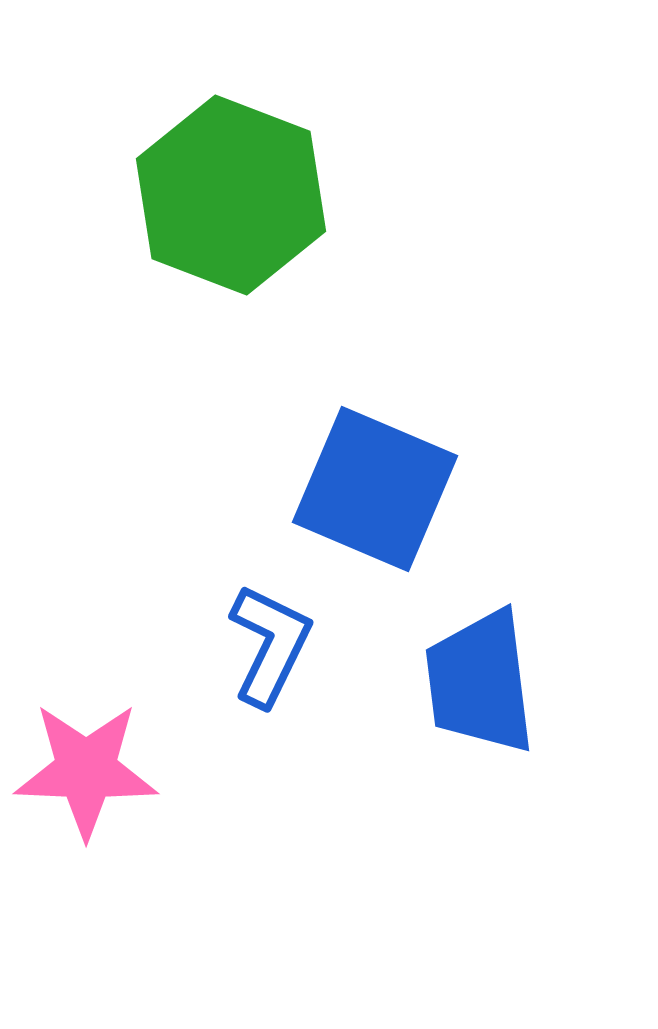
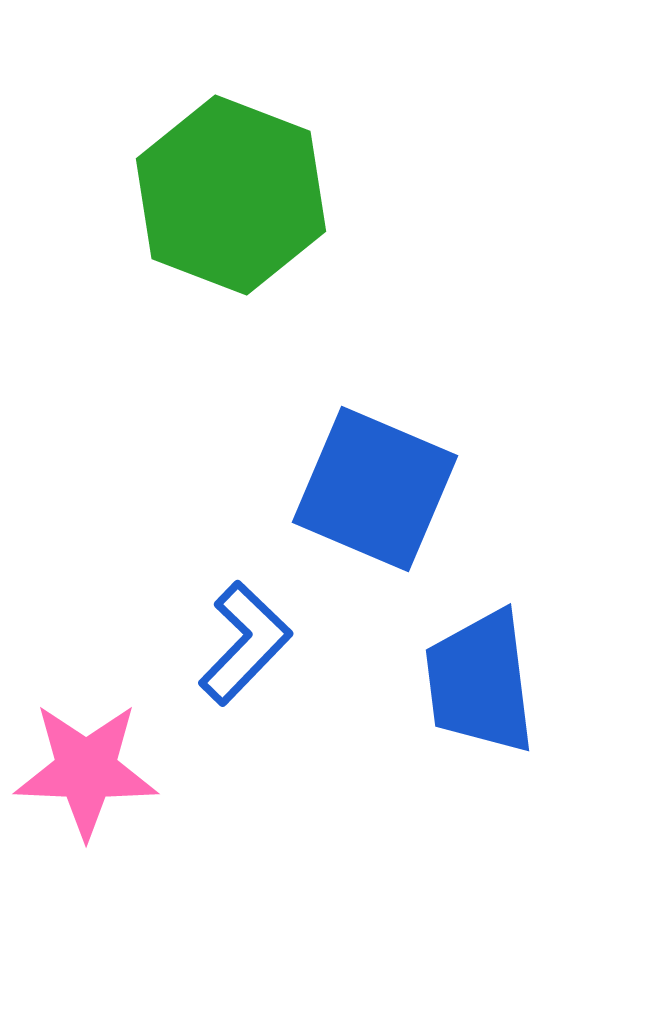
blue L-shape: moved 25 px left, 2 px up; rotated 18 degrees clockwise
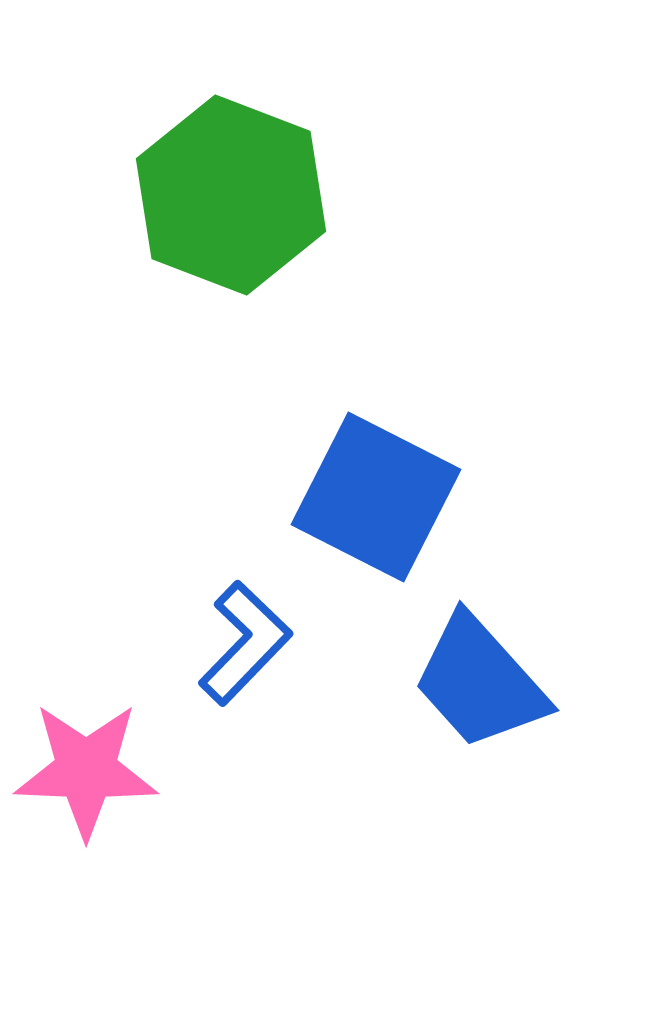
blue square: moved 1 px right, 8 px down; rotated 4 degrees clockwise
blue trapezoid: rotated 35 degrees counterclockwise
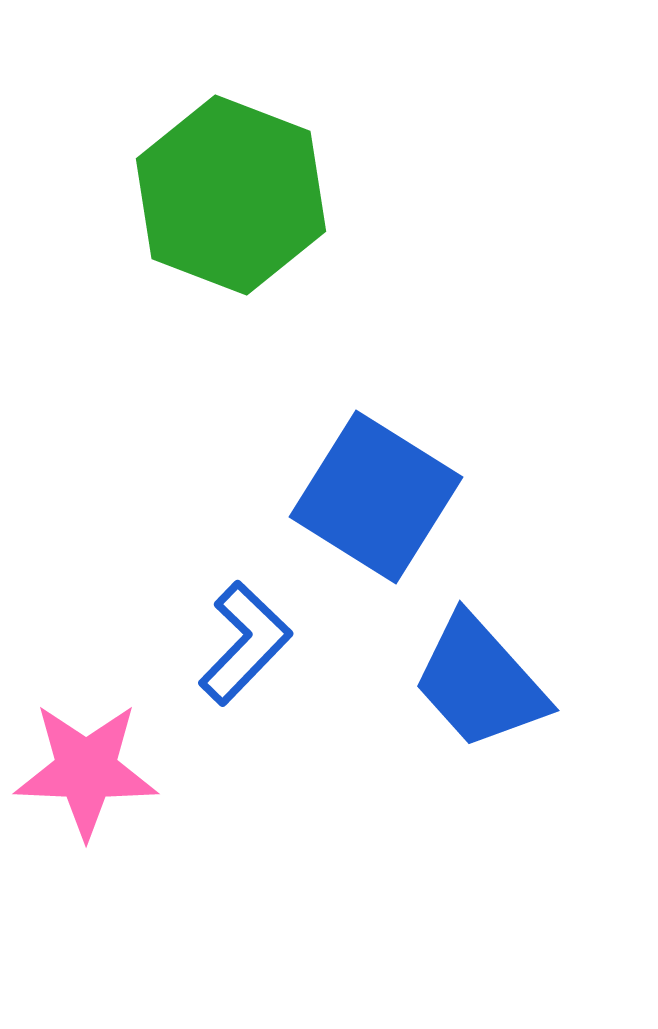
blue square: rotated 5 degrees clockwise
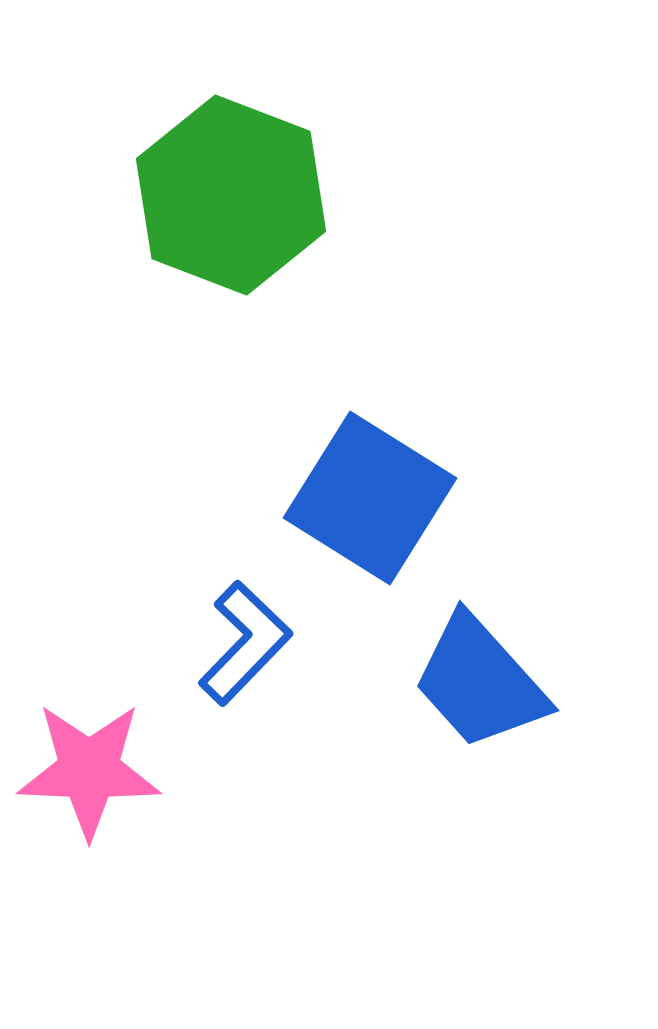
blue square: moved 6 px left, 1 px down
pink star: moved 3 px right
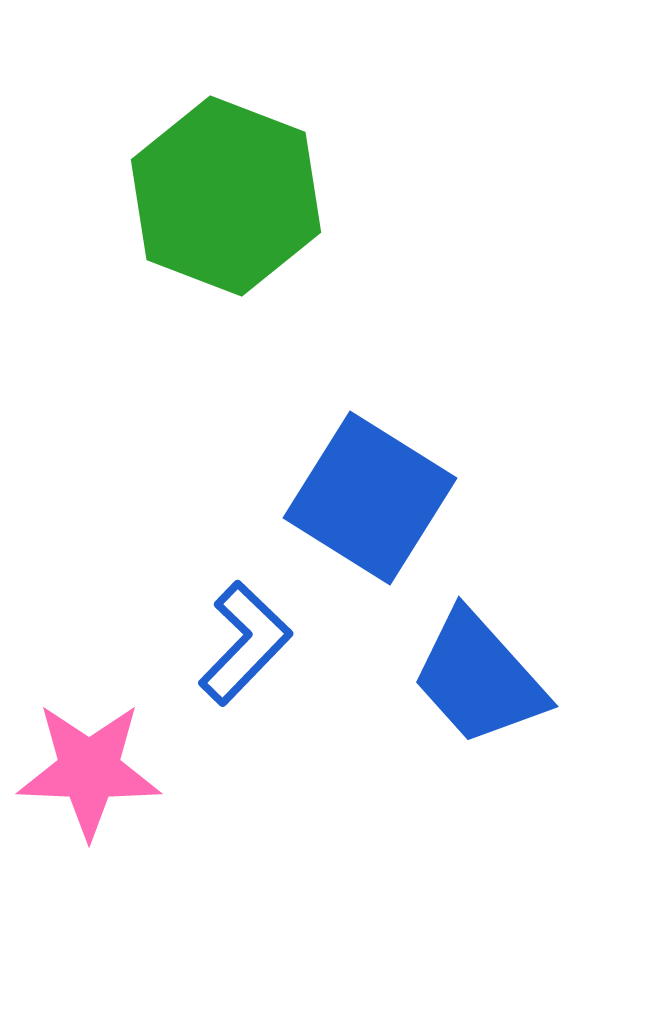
green hexagon: moved 5 px left, 1 px down
blue trapezoid: moved 1 px left, 4 px up
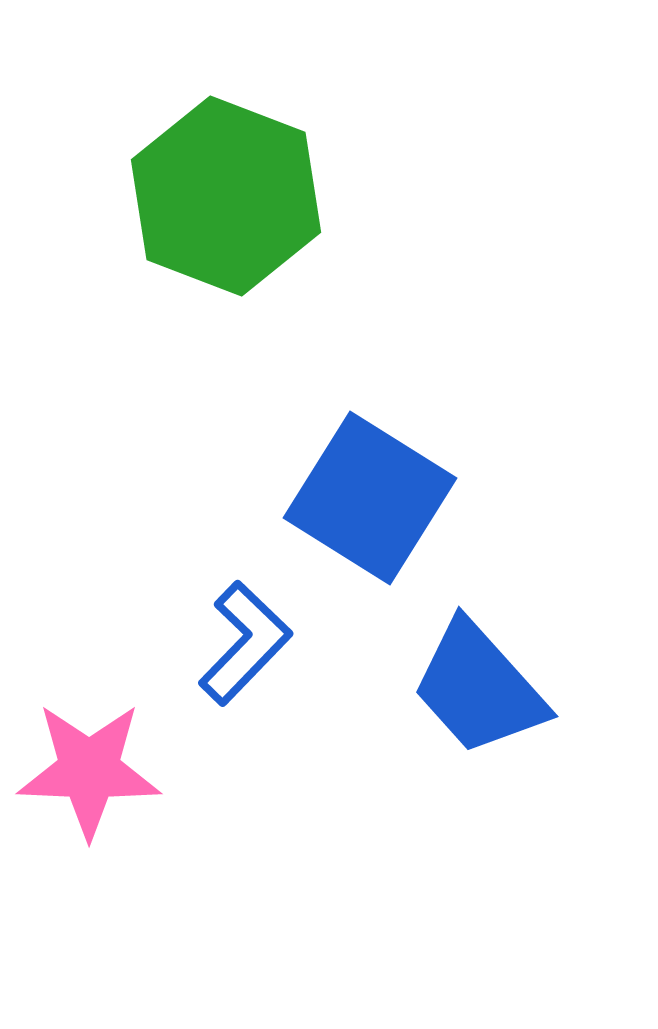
blue trapezoid: moved 10 px down
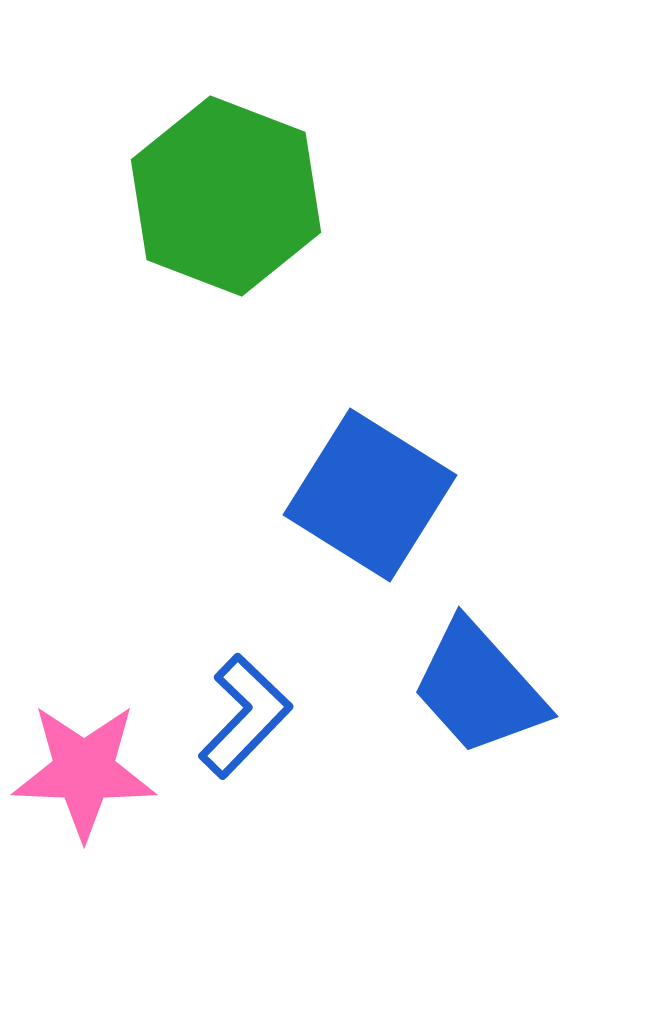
blue square: moved 3 px up
blue L-shape: moved 73 px down
pink star: moved 5 px left, 1 px down
